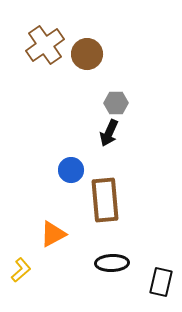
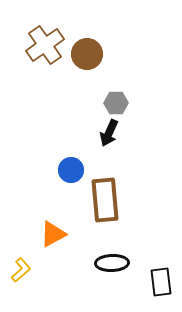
black rectangle: rotated 20 degrees counterclockwise
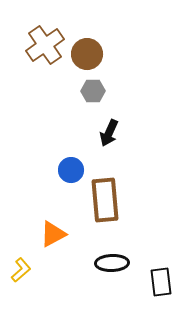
gray hexagon: moved 23 px left, 12 px up
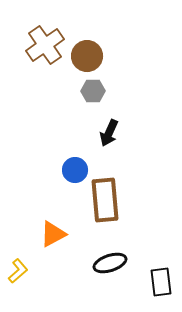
brown circle: moved 2 px down
blue circle: moved 4 px right
black ellipse: moved 2 px left; rotated 16 degrees counterclockwise
yellow L-shape: moved 3 px left, 1 px down
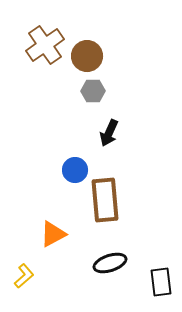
yellow L-shape: moved 6 px right, 5 px down
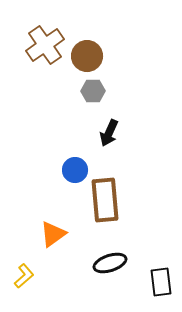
orange triangle: rotated 8 degrees counterclockwise
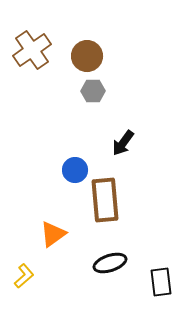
brown cross: moved 13 px left, 5 px down
black arrow: moved 14 px right, 10 px down; rotated 12 degrees clockwise
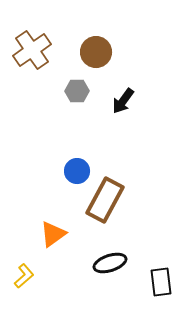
brown circle: moved 9 px right, 4 px up
gray hexagon: moved 16 px left
black arrow: moved 42 px up
blue circle: moved 2 px right, 1 px down
brown rectangle: rotated 33 degrees clockwise
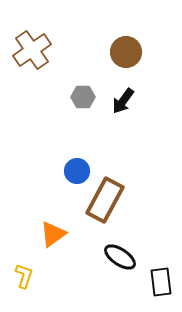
brown circle: moved 30 px right
gray hexagon: moved 6 px right, 6 px down
black ellipse: moved 10 px right, 6 px up; rotated 52 degrees clockwise
yellow L-shape: rotated 30 degrees counterclockwise
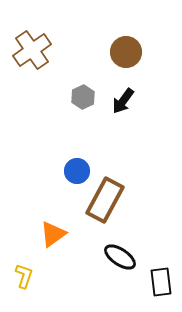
gray hexagon: rotated 25 degrees counterclockwise
